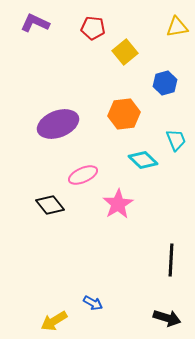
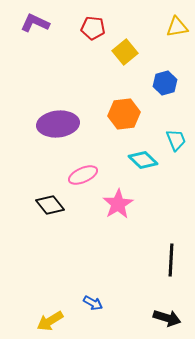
purple ellipse: rotated 15 degrees clockwise
yellow arrow: moved 4 px left
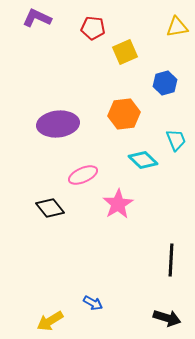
purple L-shape: moved 2 px right, 5 px up
yellow square: rotated 15 degrees clockwise
black diamond: moved 3 px down
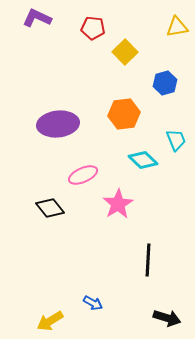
yellow square: rotated 20 degrees counterclockwise
black line: moved 23 px left
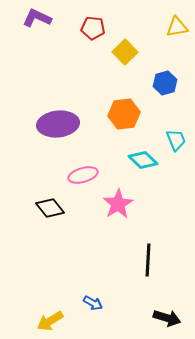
pink ellipse: rotated 8 degrees clockwise
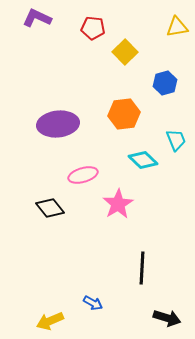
black line: moved 6 px left, 8 px down
yellow arrow: rotated 8 degrees clockwise
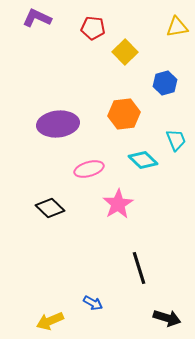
pink ellipse: moved 6 px right, 6 px up
black diamond: rotated 8 degrees counterclockwise
black line: moved 3 px left; rotated 20 degrees counterclockwise
